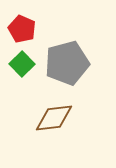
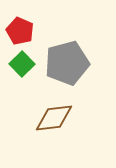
red pentagon: moved 2 px left, 2 px down
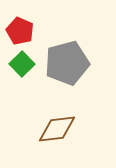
brown diamond: moved 3 px right, 11 px down
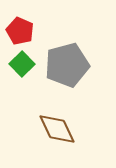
gray pentagon: moved 2 px down
brown diamond: rotated 72 degrees clockwise
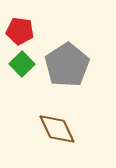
red pentagon: rotated 16 degrees counterclockwise
gray pentagon: rotated 18 degrees counterclockwise
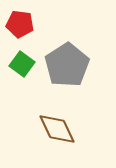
red pentagon: moved 7 px up
green square: rotated 10 degrees counterclockwise
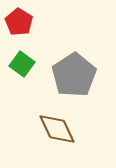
red pentagon: moved 1 px left, 2 px up; rotated 24 degrees clockwise
gray pentagon: moved 7 px right, 10 px down
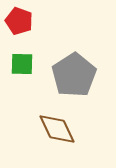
red pentagon: moved 1 px up; rotated 12 degrees counterclockwise
green square: rotated 35 degrees counterclockwise
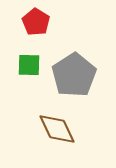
red pentagon: moved 17 px right, 1 px down; rotated 12 degrees clockwise
green square: moved 7 px right, 1 px down
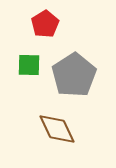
red pentagon: moved 9 px right, 2 px down; rotated 8 degrees clockwise
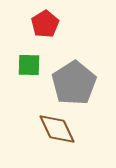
gray pentagon: moved 8 px down
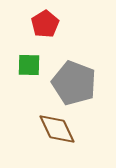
gray pentagon: rotated 18 degrees counterclockwise
